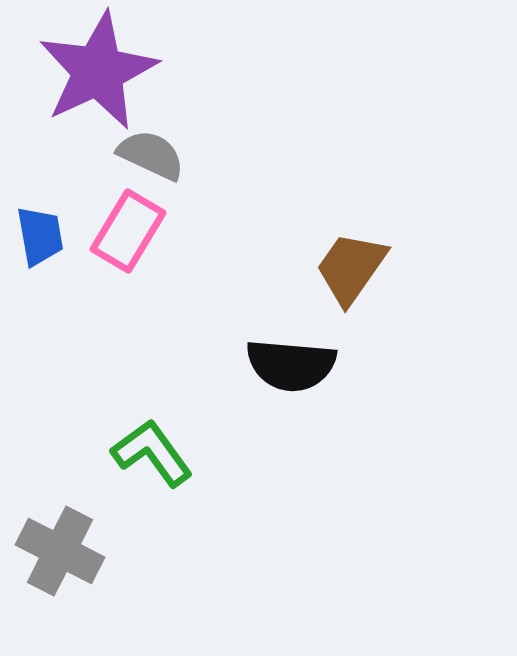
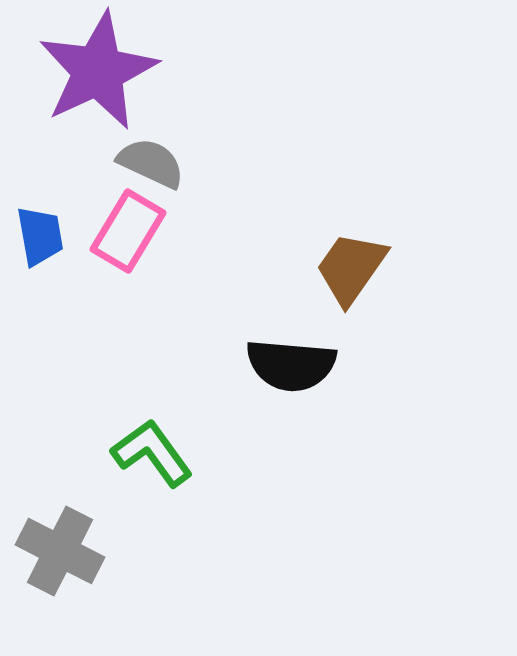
gray semicircle: moved 8 px down
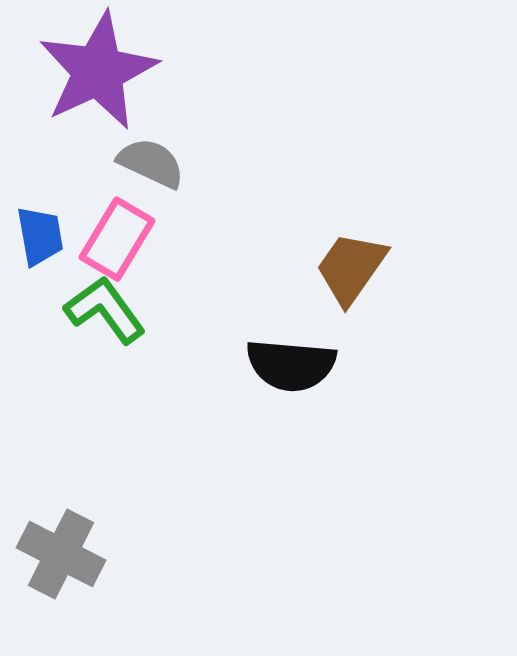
pink rectangle: moved 11 px left, 8 px down
green L-shape: moved 47 px left, 143 px up
gray cross: moved 1 px right, 3 px down
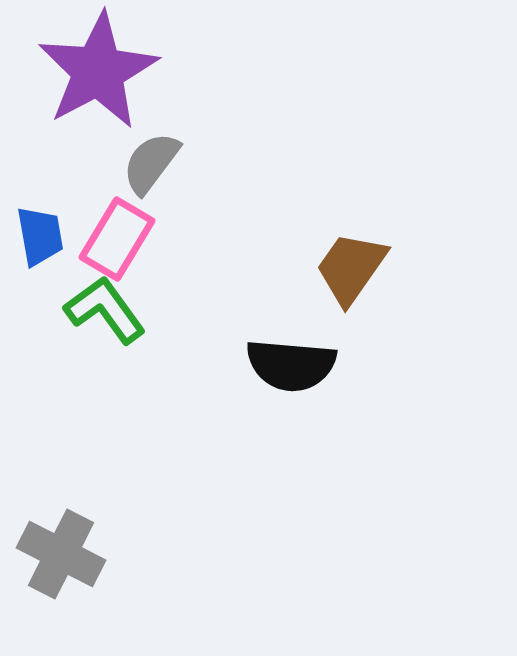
purple star: rotated 3 degrees counterclockwise
gray semicircle: rotated 78 degrees counterclockwise
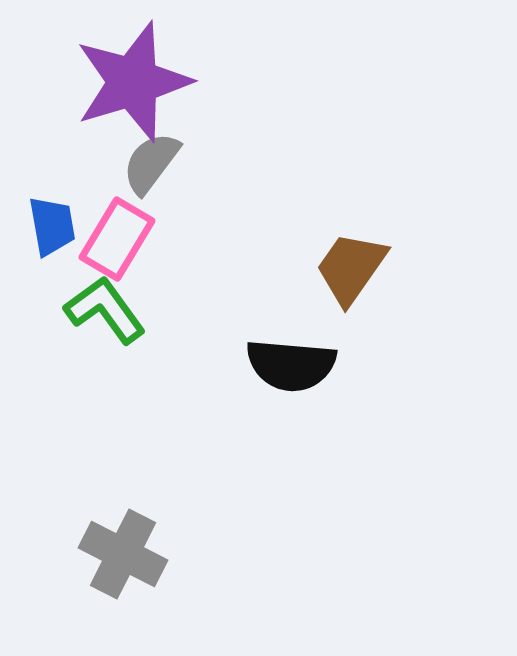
purple star: moved 35 px right, 11 px down; rotated 11 degrees clockwise
blue trapezoid: moved 12 px right, 10 px up
gray cross: moved 62 px right
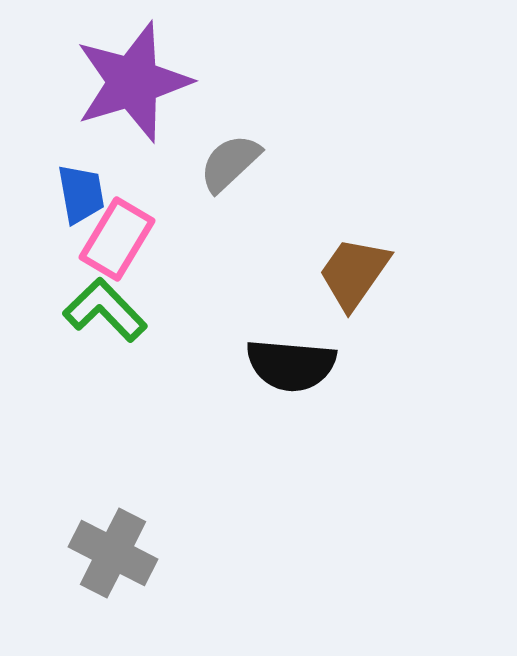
gray semicircle: moved 79 px right; rotated 10 degrees clockwise
blue trapezoid: moved 29 px right, 32 px up
brown trapezoid: moved 3 px right, 5 px down
green L-shape: rotated 8 degrees counterclockwise
gray cross: moved 10 px left, 1 px up
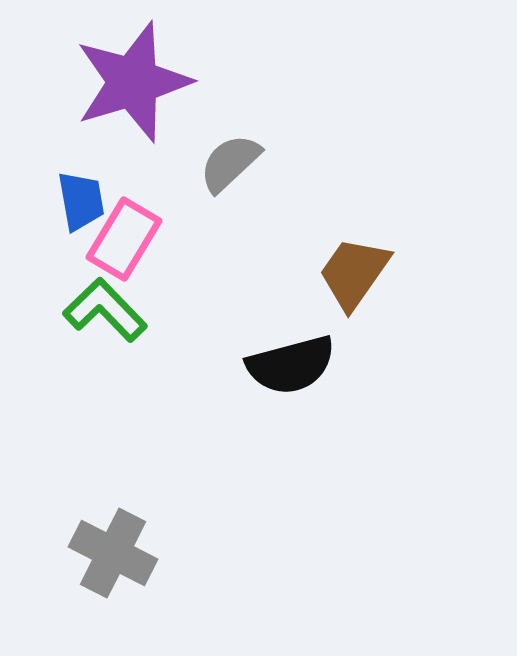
blue trapezoid: moved 7 px down
pink rectangle: moved 7 px right
black semicircle: rotated 20 degrees counterclockwise
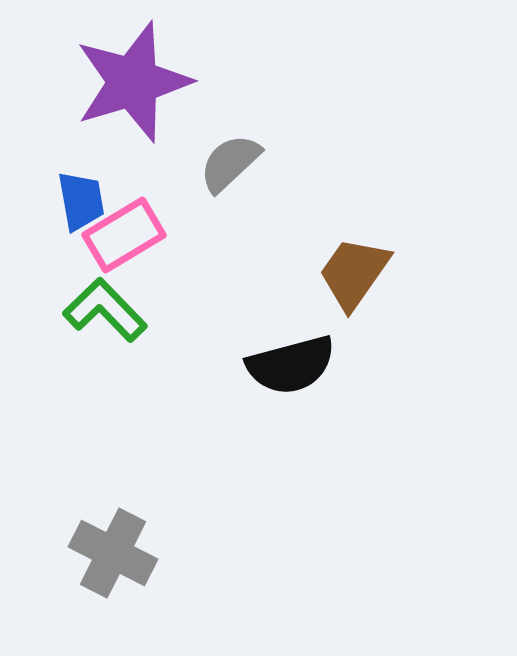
pink rectangle: moved 4 px up; rotated 28 degrees clockwise
